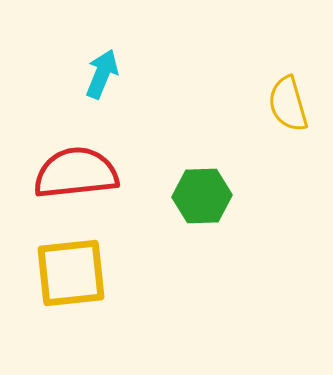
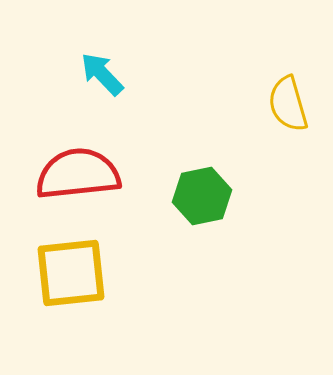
cyan arrow: rotated 66 degrees counterclockwise
red semicircle: moved 2 px right, 1 px down
green hexagon: rotated 10 degrees counterclockwise
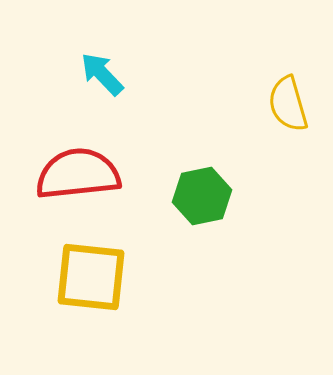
yellow square: moved 20 px right, 4 px down; rotated 12 degrees clockwise
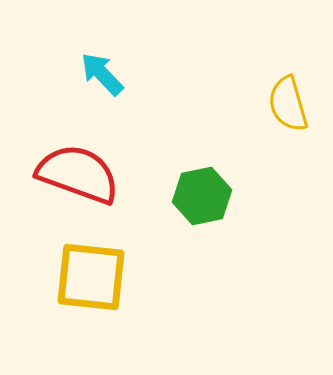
red semicircle: rotated 26 degrees clockwise
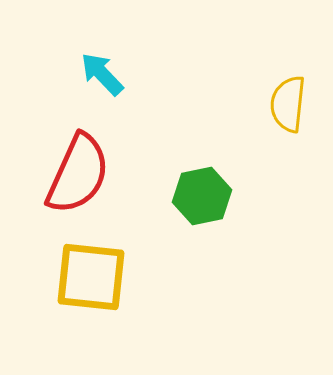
yellow semicircle: rotated 22 degrees clockwise
red semicircle: rotated 94 degrees clockwise
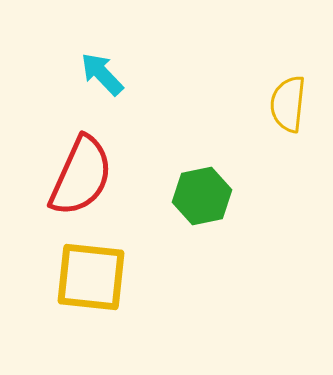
red semicircle: moved 3 px right, 2 px down
